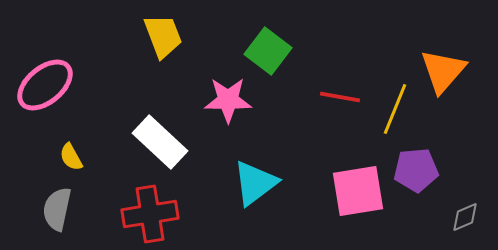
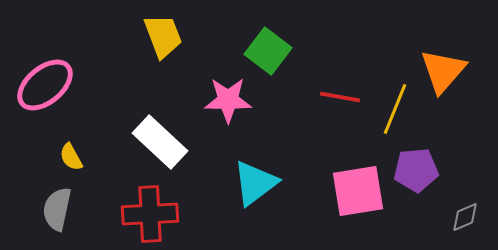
red cross: rotated 6 degrees clockwise
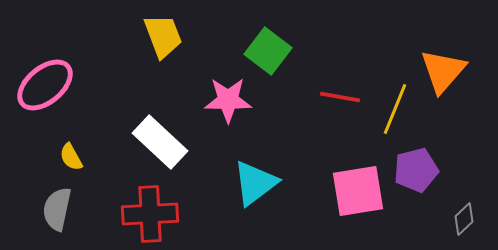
purple pentagon: rotated 9 degrees counterclockwise
gray diamond: moved 1 px left, 2 px down; rotated 20 degrees counterclockwise
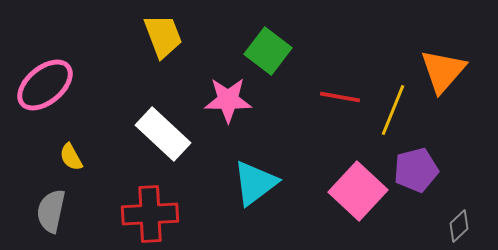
yellow line: moved 2 px left, 1 px down
white rectangle: moved 3 px right, 8 px up
pink square: rotated 38 degrees counterclockwise
gray semicircle: moved 6 px left, 2 px down
gray diamond: moved 5 px left, 7 px down
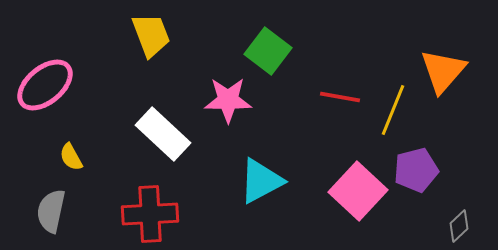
yellow trapezoid: moved 12 px left, 1 px up
cyan triangle: moved 6 px right, 2 px up; rotated 9 degrees clockwise
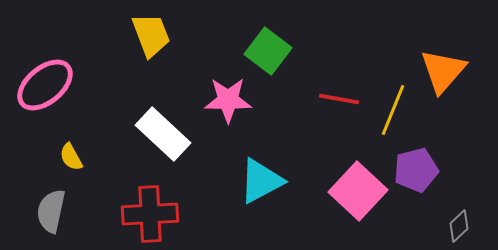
red line: moved 1 px left, 2 px down
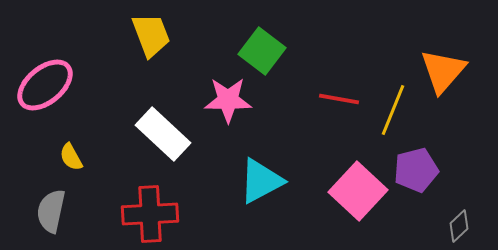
green square: moved 6 px left
